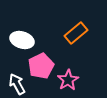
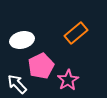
white ellipse: rotated 30 degrees counterclockwise
white arrow: rotated 15 degrees counterclockwise
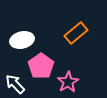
pink pentagon: rotated 10 degrees counterclockwise
pink star: moved 2 px down
white arrow: moved 2 px left
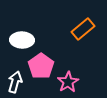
orange rectangle: moved 7 px right, 4 px up
white ellipse: rotated 15 degrees clockwise
white arrow: moved 2 px up; rotated 60 degrees clockwise
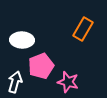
orange rectangle: rotated 20 degrees counterclockwise
pink pentagon: rotated 15 degrees clockwise
pink star: rotated 25 degrees counterclockwise
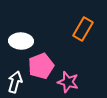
white ellipse: moved 1 px left, 1 px down
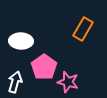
pink pentagon: moved 3 px right, 1 px down; rotated 15 degrees counterclockwise
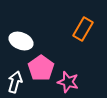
white ellipse: rotated 20 degrees clockwise
pink pentagon: moved 3 px left, 1 px down
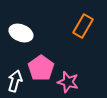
orange rectangle: moved 3 px up
white ellipse: moved 8 px up
white arrow: moved 1 px up
